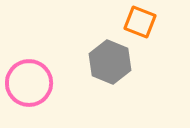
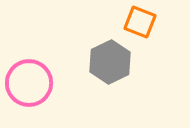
gray hexagon: rotated 12 degrees clockwise
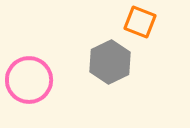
pink circle: moved 3 px up
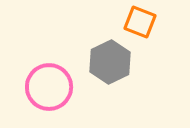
pink circle: moved 20 px right, 7 px down
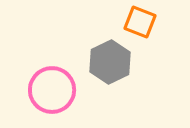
pink circle: moved 3 px right, 3 px down
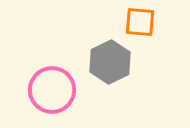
orange square: rotated 16 degrees counterclockwise
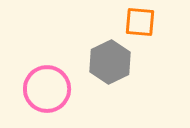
pink circle: moved 5 px left, 1 px up
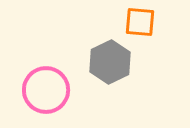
pink circle: moved 1 px left, 1 px down
